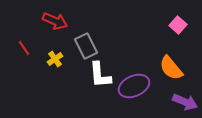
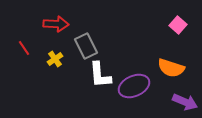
red arrow: moved 1 px right, 3 px down; rotated 20 degrees counterclockwise
orange semicircle: rotated 32 degrees counterclockwise
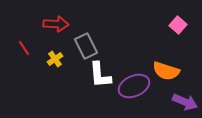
orange semicircle: moved 5 px left, 3 px down
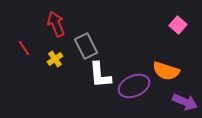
red arrow: rotated 115 degrees counterclockwise
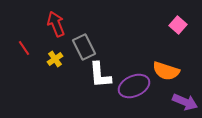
gray rectangle: moved 2 px left, 1 px down
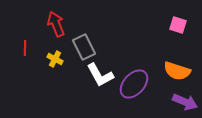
pink square: rotated 24 degrees counterclockwise
red line: moved 1 px right; rotated 35 degrees clockwise
yellow cross: rotated 28 degrees counterclockwise
orange semicircle: moved 11 px right
white L-shape: rotated 24 degrees counterclockwise
purple ellipse: moved 2 px up; rotated 24 degrees counterclockwise
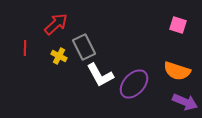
red arrow: rotated 70 degrees clockwise
yellow cross: moved 4 px right, 3 px up
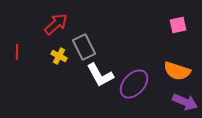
pink square: rotated 30 degrees counterclockwise
red line: moved 8 px left, 4 px down
